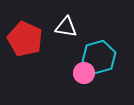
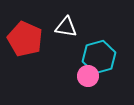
pink circle: moved 4 px right, 3 px down
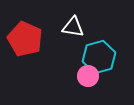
white triangle: moved 7 px right
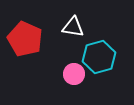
pink circle: moved 14 px left, 2 px up
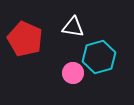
pink circle: moved 1 px left, 1 px up
